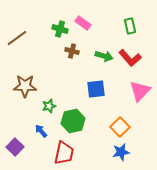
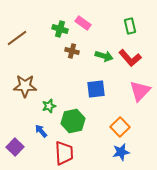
red trapezoid: rotated 15 degrees counterclockwise
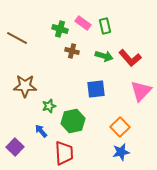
green rectangle: moved 25 px left
brown line: rotated 65 degrees clockwise
pink triangle: moved 1 px right
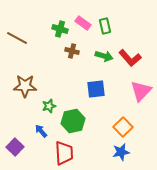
orange square: moved 3 px right
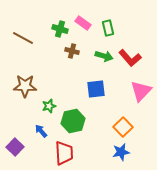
green rectangle: moved 3 px right, 2 px down
brown line: moved 6 px right
